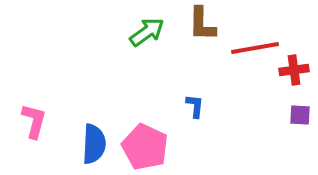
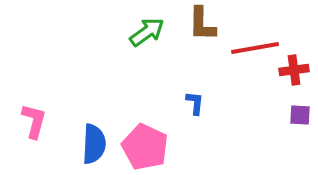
blue L-shape: moved 3 px up
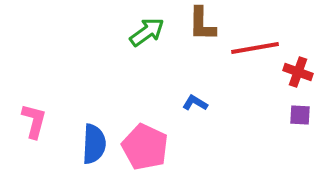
red cross: moved 4 px right, 2 px down; rotated 28 degrees clockwise
blue L-shape: rotated 65 degrees counterclockwise
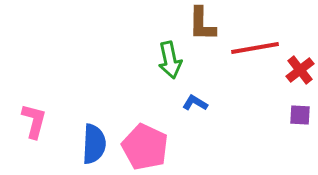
green arrow: moved 23 px right, 28 px down; rotated 114 degrees clockwise
red cross: moved 2 px right, 2 px up; rotated 32 degrees clockwise
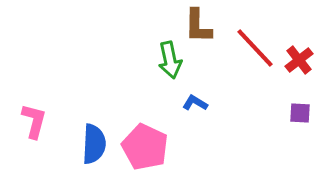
brown L-shape: moved 4 px left, 2 px down
red line: rotated 57 degrees clockwise
red cross: moved 1 px left, 10 px up
purple square: moved 2 px up
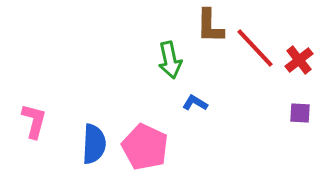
brown L-shape: moved 12 px right
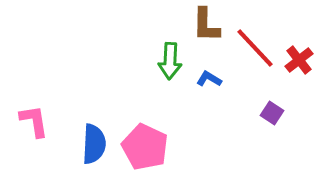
brown L-shape: moved 4 px left, 1 px up
green arrow: moved 1 px down; rotated 15 degrees clockwise
blue L-shape: moved 14 px right, 24 px up
purple square: moved 28 px left; rotated 30 degrees clockwise
pink L-shape: rotated 24 degrees counterclockwise
